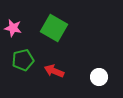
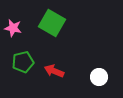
green square: moved 2 px left, 5 px up
green pentagon: moved 2 px down
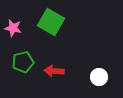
green square: moved 1 px left, 1 px up
red arrow: rotated 18 degrees counterclockwise
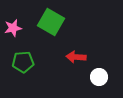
pink star: rotated 24 degrees counterclockwise
green pentagon: rotated 10 degrees clockwise
red arrow: moved 22 px right, 14 px up
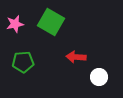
pink star: moved 2 px right, 4 px up
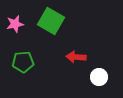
green square: moved 1 px up
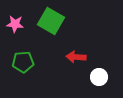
pink star: rotated 18 degrees clockwise
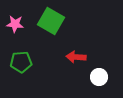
green pentagon: moved 2 px left
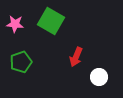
red arrow: rotated 72 degrees counterclockwise
green pentagon: rotated 15 degrees counterclockwise
